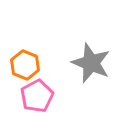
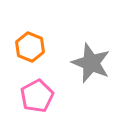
orange hexagon: moved 5 px right, 18 px up
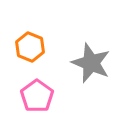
pink pentagon: rotated 8 degrees counterclockwise
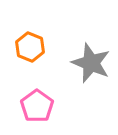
pink pentagon: moved 10 px down
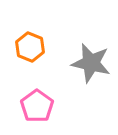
gray star: rotated 9 degrees counterclockwise
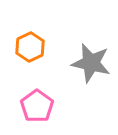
orange hexagon: rotated 12 degrees clockwise
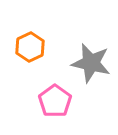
pink pentagon: moved 18 px right, 5 px up
